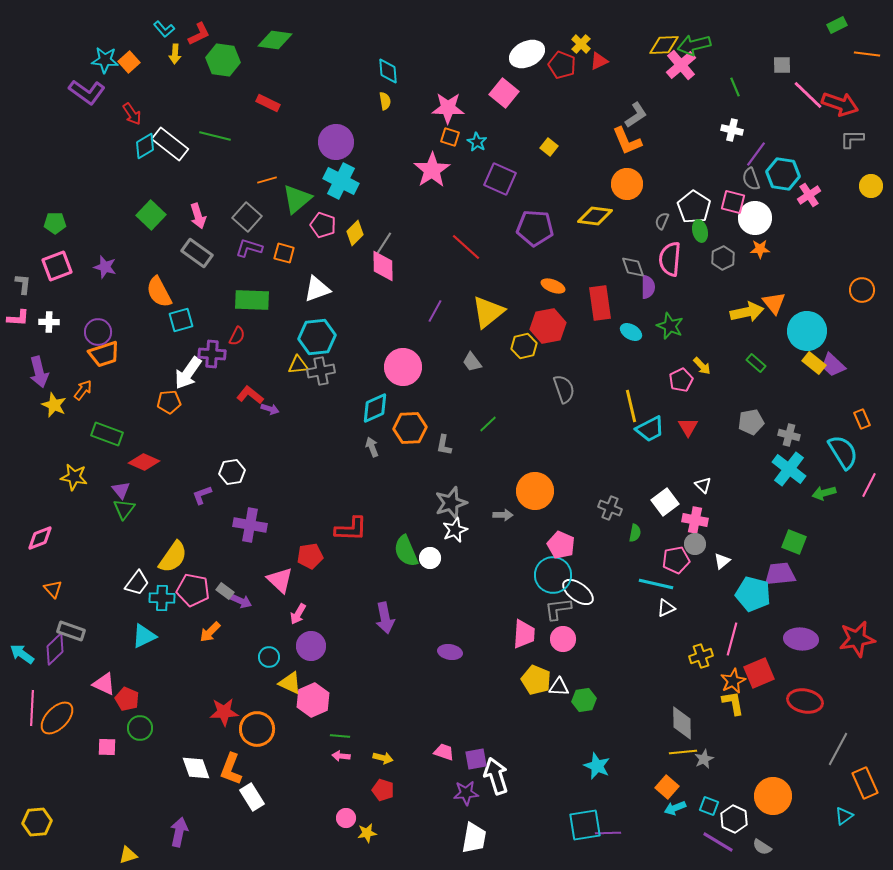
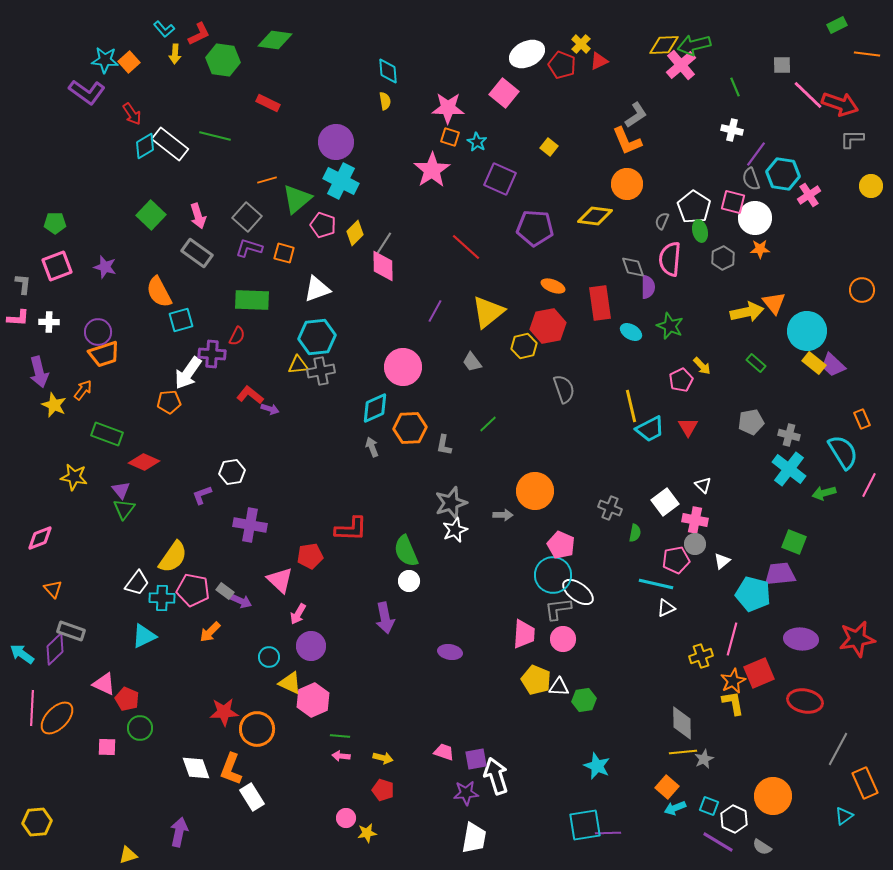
white circle at (430, 558): moved 21 px left, 23 px down
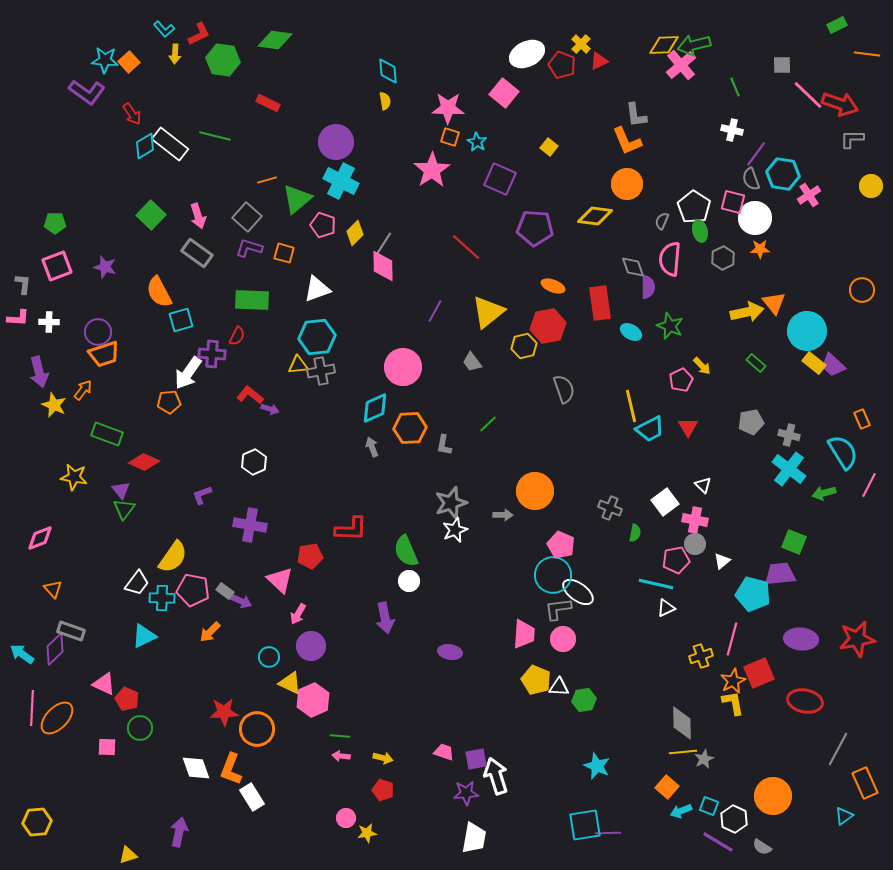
gray L-shape at (636, 115): rotated 116 degrees clockwise
white hexagon at (232, 472): moved 22 px right, 10 px up; rotated 15 degrees counterclockwise
cyan arrow at (675, 808): moved 6 px right, 3 px down
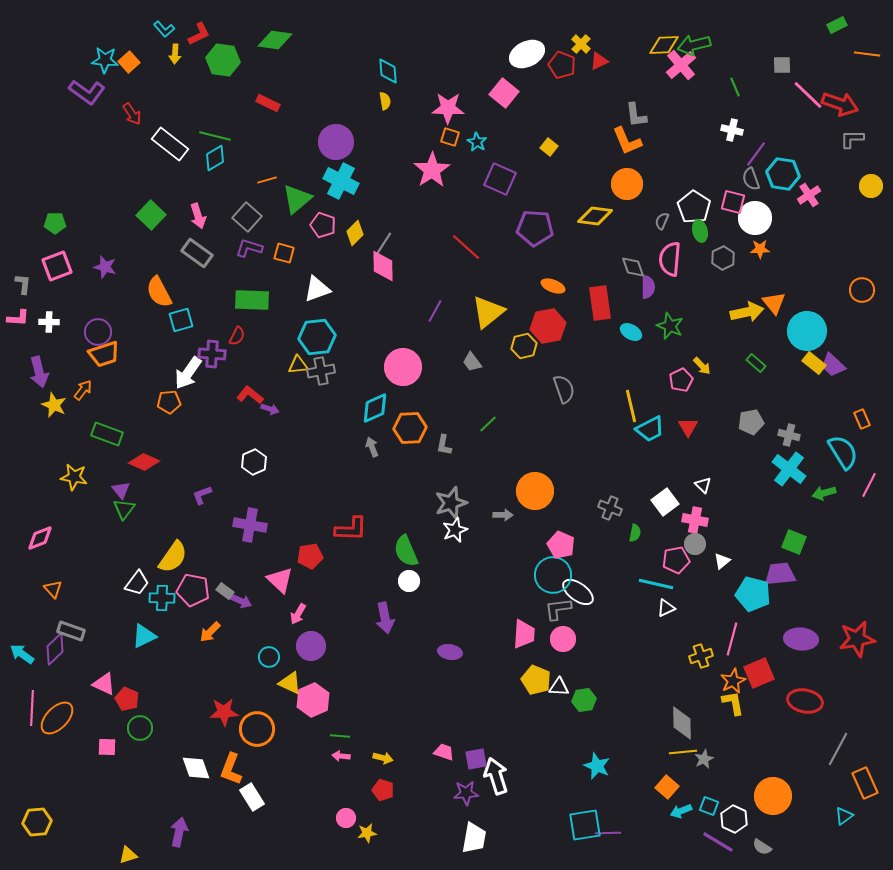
cyan diamond at (145, 146): moved 70 px right, 12 px down
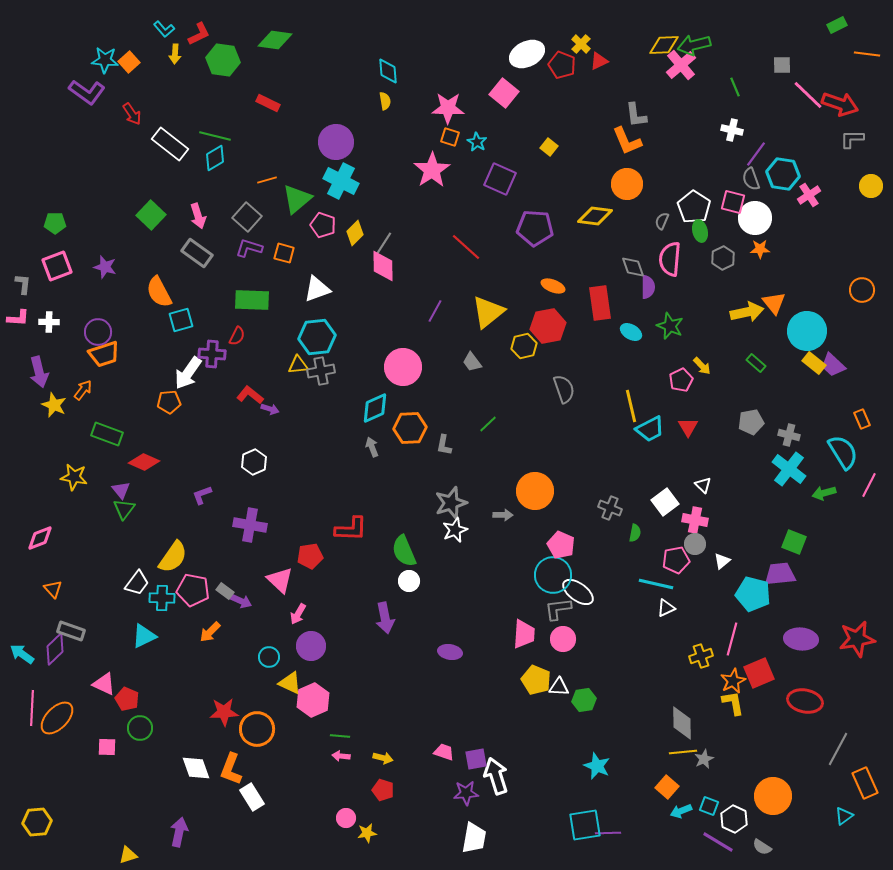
green semicircle at (406, 551): moved 2 px left
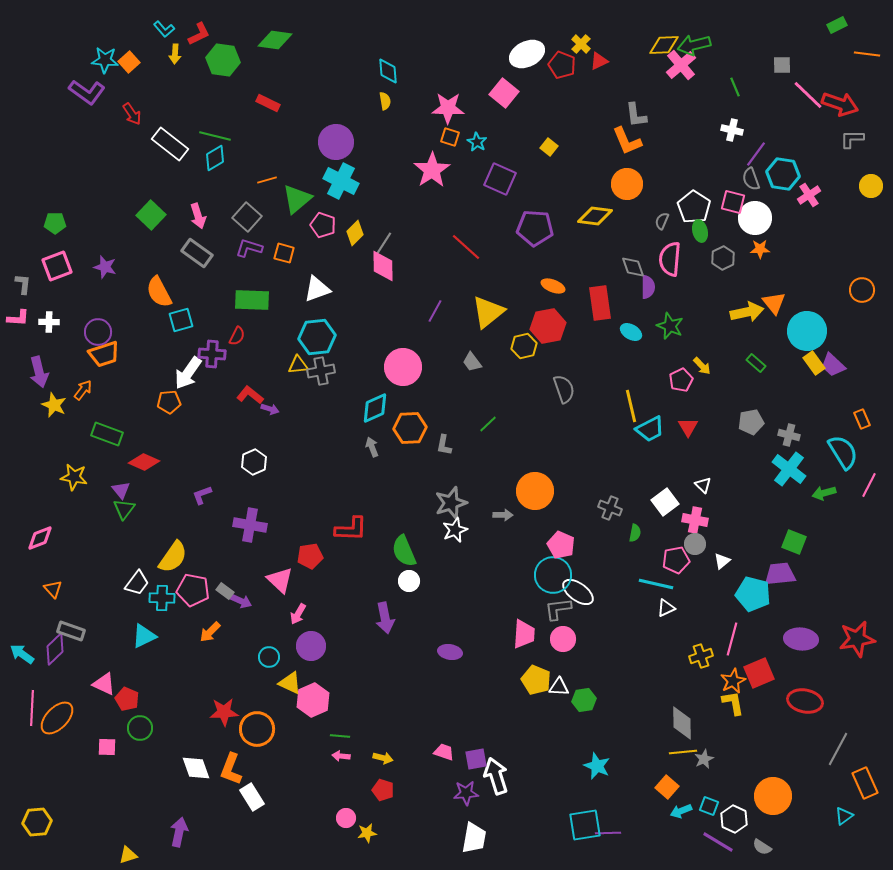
yellow rectangle at (814, 363): rotated 15 degrees clockwise
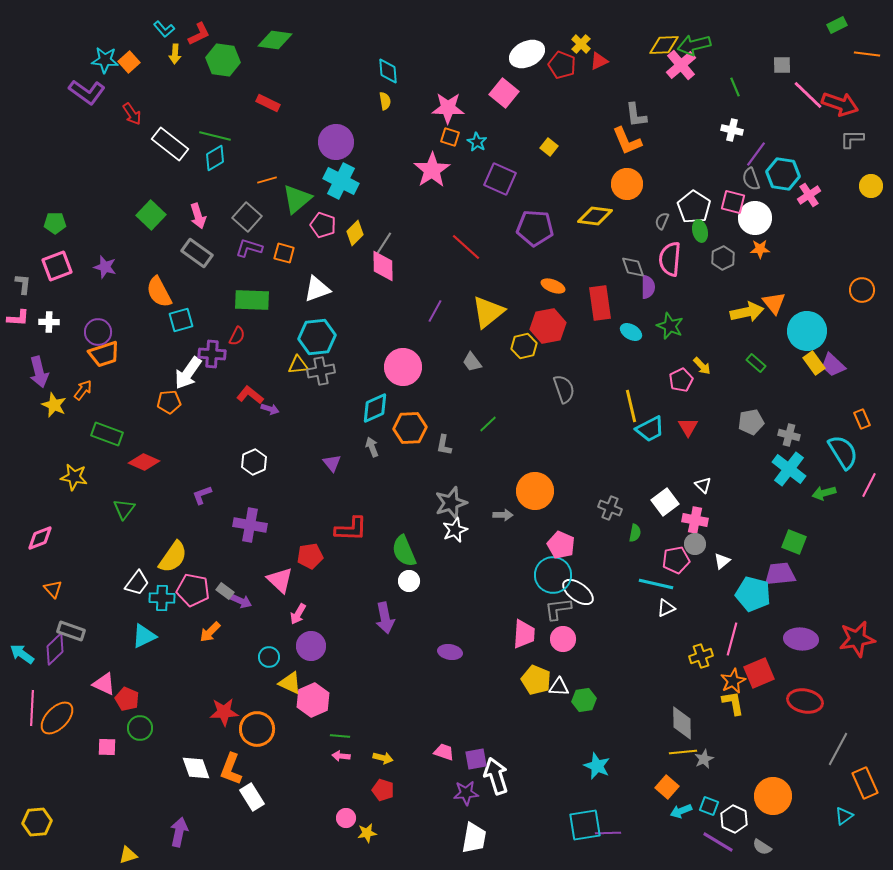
purple triangle at (121, 490): moved 211 px right, 27 px up
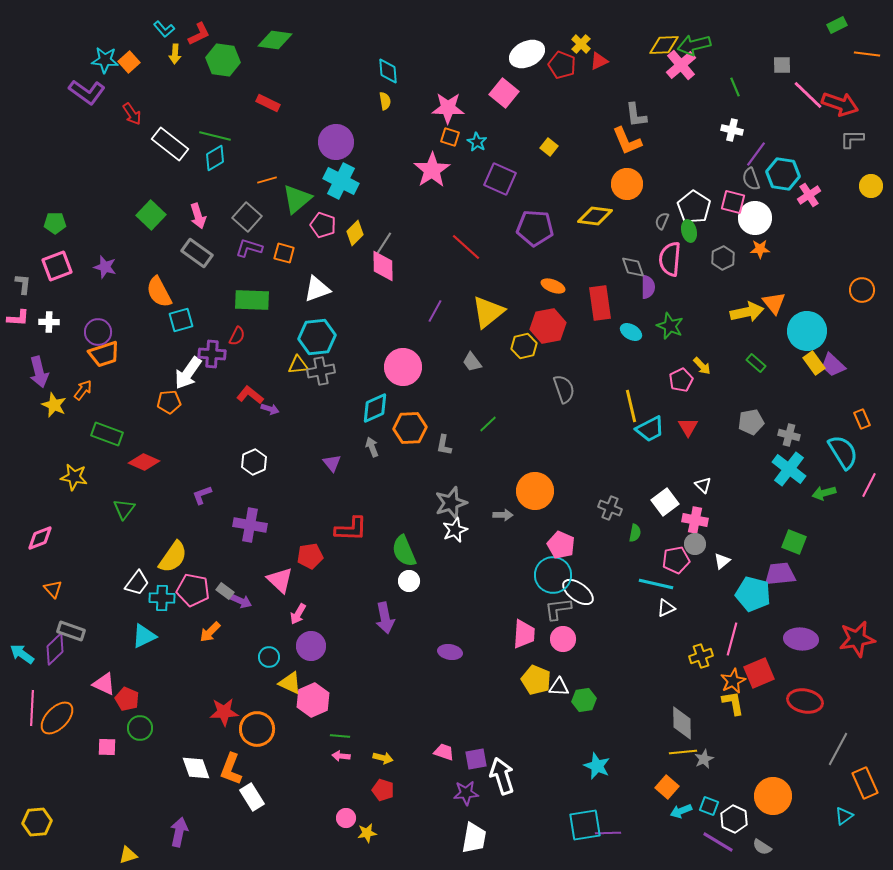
green ellipse at (700, 231): moved 11 px left
white arrow at (496, 776): moved 6 px right
